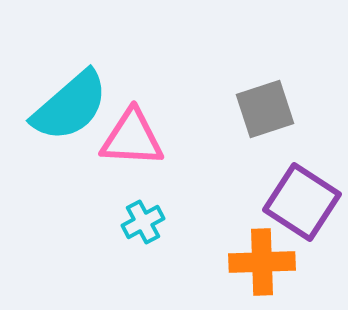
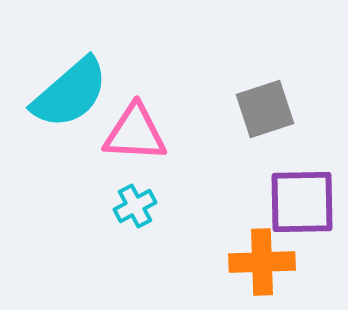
cyan semicircle: moved 13 px up
pink triangle: moved 3 px right, 5 px up
purple square: rotated 34 degrees counterclockwise
cyan cross: moved 8 px left, 16 px up
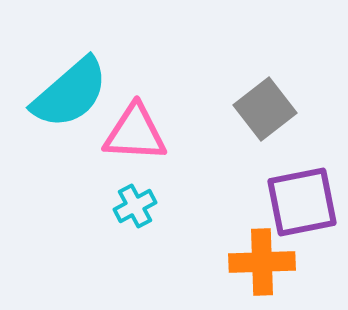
gray square: rotated 20 degrees counterclockwise
purple square: rotated 10 degrees counterclockwise
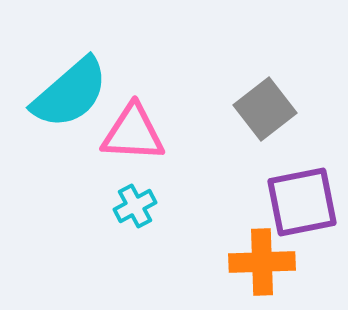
pink triangle: moved 2 px left
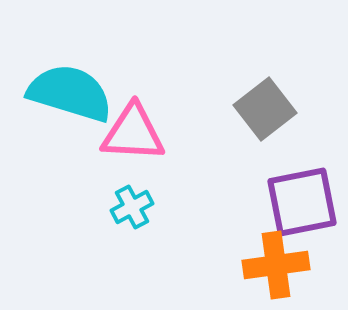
cyan semicircle: rotated 122 degrees counterclockwise
cyan cross: moved 3 px left, 1 px down
orange cross: moved 14 px right, 3 px down; rotated 6 degrees counterclockwise
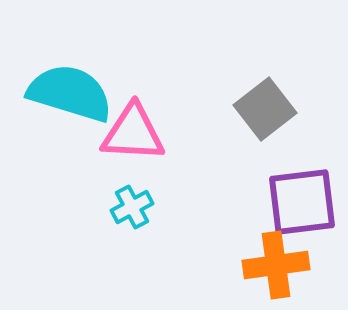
purple square: rotated 4 degrees clockwise
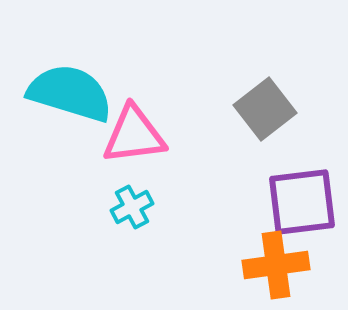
pink triangle: moved 1 px right, 2 px down; rotated 10 degrees counterclockwise
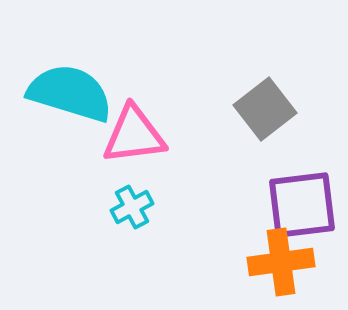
purple square: moved 3 px down
orange cross: moved 5 px right, 3 px up
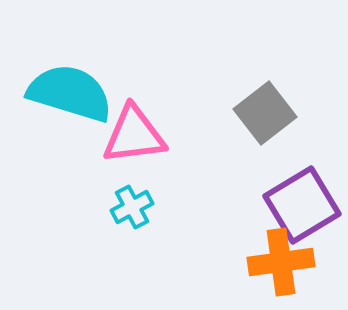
gray square: moved 4 px down
purple square: rotated 24 degrees counterclockwise
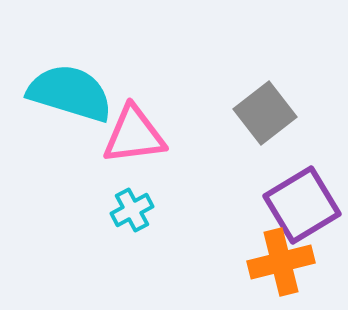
cyan cross: moved 3 px down
orange cross: rotated 6 degrees counterclockwise
